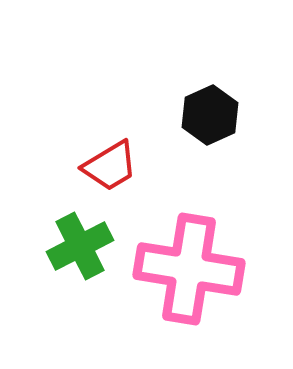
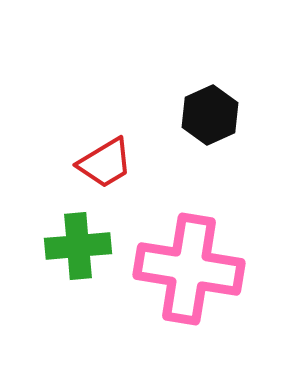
red trapezoid: moved 5 px left, 3 px up
green cross: moved 2 px left; rotated 22 degrees clockwise
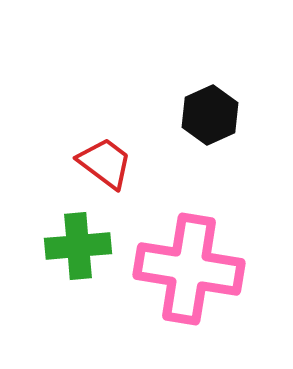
red trapezoid: rotated 112 degrees counterclockwise
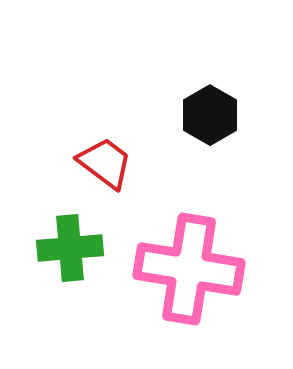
black hexagon: rotated 6 degrees counterclockwise
green cross: moved 8 px left, 2 px down
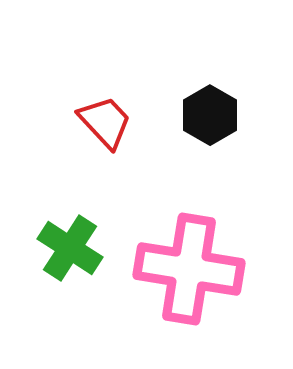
red trapezoid: moved 41 px up; rotated 10 degrees clockwise
green cross: rotated 38 degrees clockwise
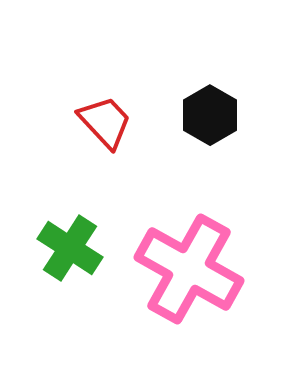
pink cross: rotated 20 degrees clockwise
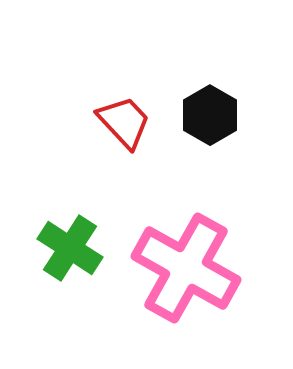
red trapezoid: moved 19 px right
pink cross: moved 3 px left, 1 px up
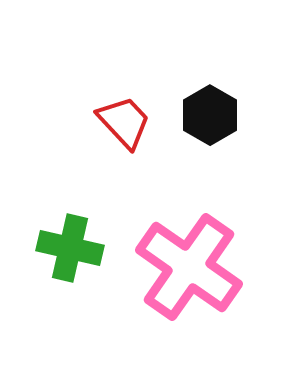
green cross: rotated 20 degrees counterclockwise
pink cross: moved 3 px right, 1 px up; rotated 6 degrees clockwise
